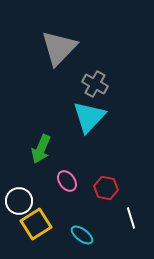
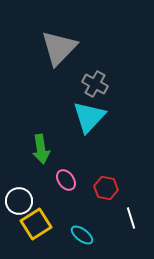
green arrow: rotated 32 degrees counterclockwise
pink ellipse: moved 1 px left, 1 px up
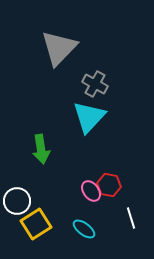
pink ellipse: moved 25 px right, 11 px down
red hexagon: moved 3 px right, 3 px up
white circle: moved 2 px left
cyan ellipse: moved 2 px right, 6 px up
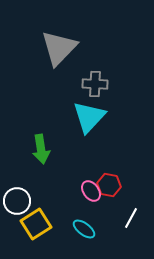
gray cross: rotated 25 degrees counterclockwise
white line: rotated 45 degrees clockwise
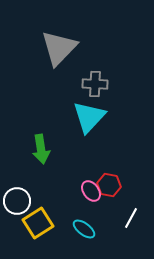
yellow square: moved 2 px right, 1 px up
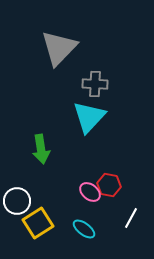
pink ellipse: moved 1 px left, 1 px down; rotated 15 degrees counterclockwise
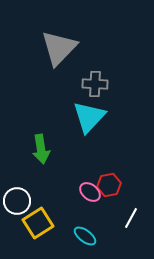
red hexagon: rotated 20 degrees counterclockwise
cyan ellipse: moved 1 px right, 7 px down
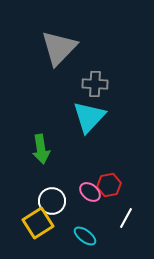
white circle: moved 35 px right
white line: moved 5 px left
